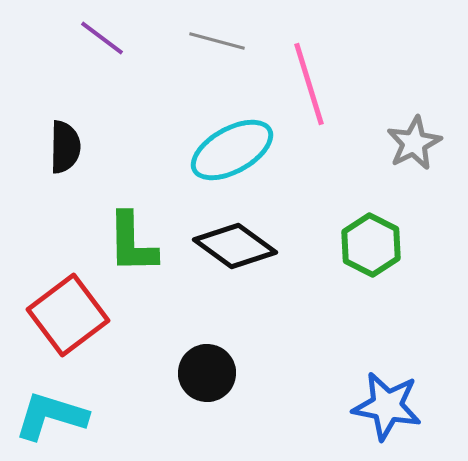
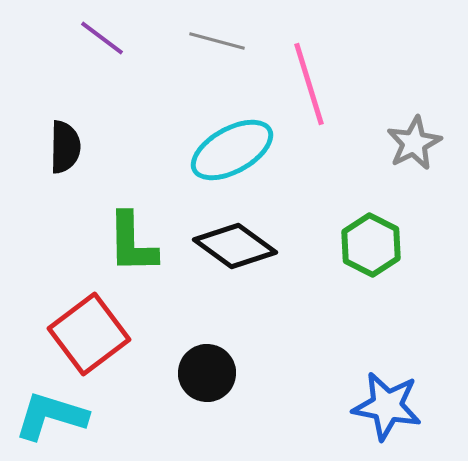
red square: moved 21 px right, 19 px down
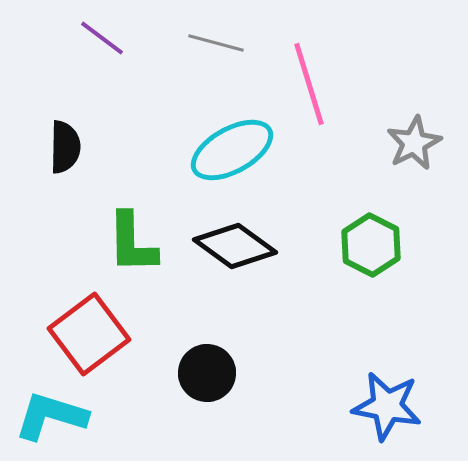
gray line: moved 1 px left, 2 px down
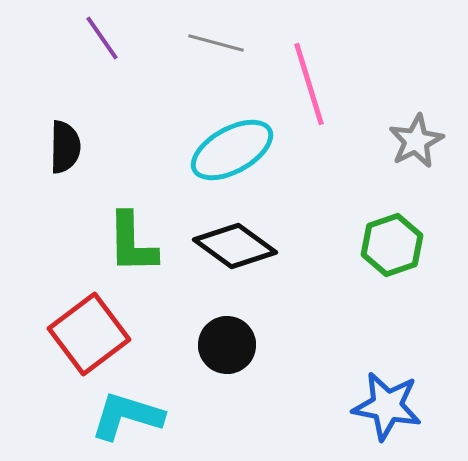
purple line: rotated 18 degrees clockwise
gray star: moved 2 px right, 2 px up
green hexagon: moved 21 px right; rotated 14 degrees clockwise
black circle: moved 20 px right, 28 px up
cyan L-shape: moved 76 px right
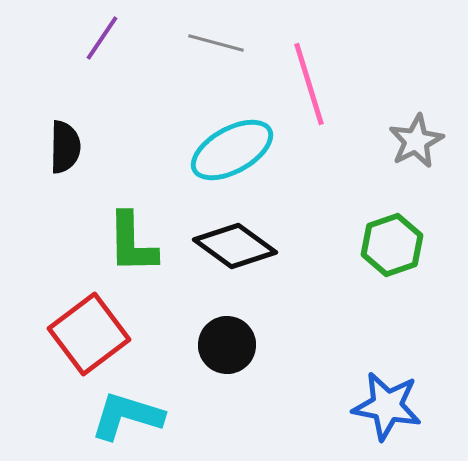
purple line: rotated 69 degrees clockwise
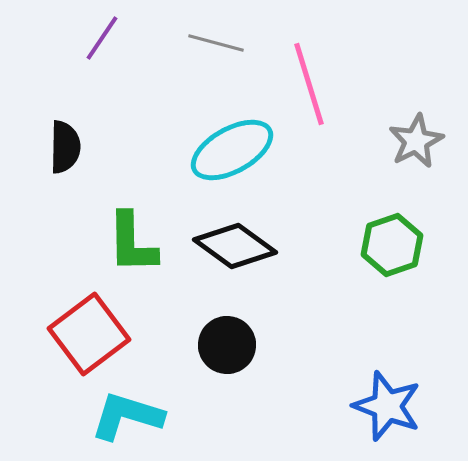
blue star: rotated 10 degrees clockwise
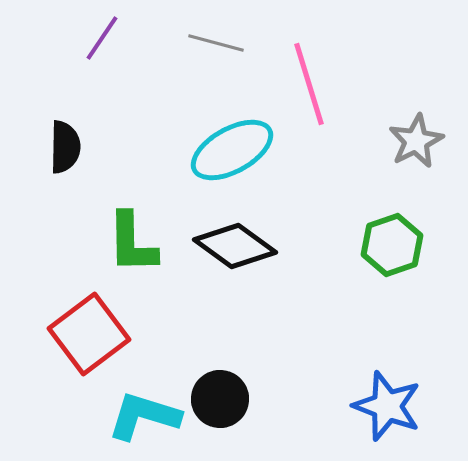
black circle: moved 7 px left, 54 px down
cyan L-shape: moved 17 px right
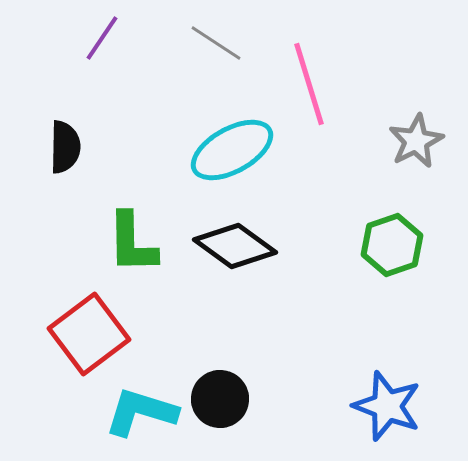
gray line: rotated 18 degrees clockwise
cyan L-shape: moved 3 px left, 4 px up
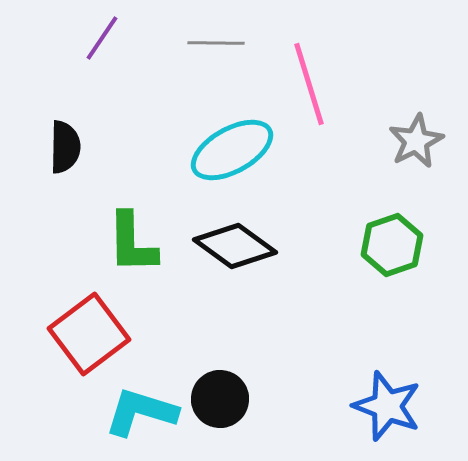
gray line: rotated 32 degrees counterclockwise
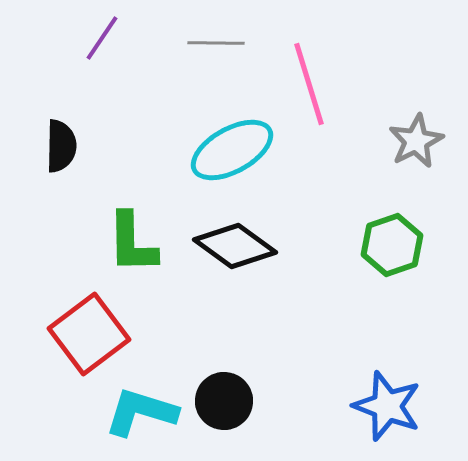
black semicircle: moved 4 px left, 1 px up
black circle: moved 4 px right, 2 px down
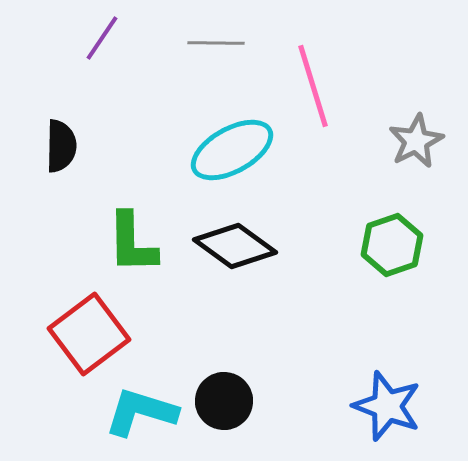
pink line: moved 4 px right, 2 px down
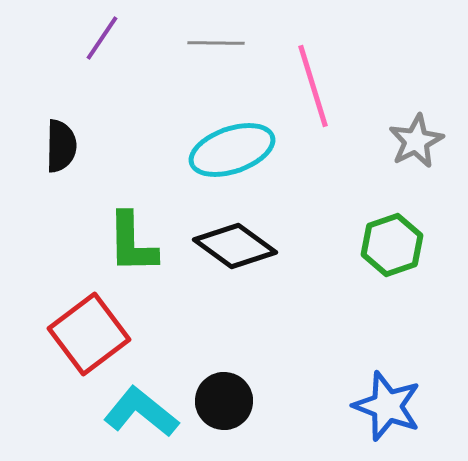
cyan ellipse: rotated 10 degrees clockwise
cyan L-shape: rotated 22 degrees clockwise
